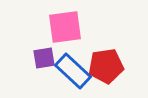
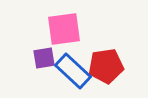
pink square: moved 1 px left, 2 px down
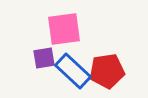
red pentagon: moved 1 px right, 5 px down
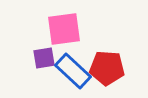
red pentagon: moved 3 px up; rotated 12 degrees clockwise
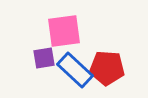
pink square: moved 2 px down
blue rectangle: moved 2 px right, 1 px up
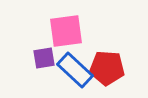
pink square: moved 2 px right
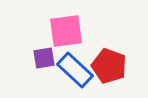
red pentagon: moved 2 px right, 2 px up; rotated 16 degrees clockwise
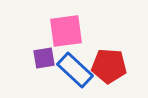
red pentagon: rotated 16 degrees counterclockwise
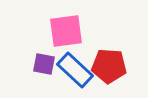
purple square: moved 6 px down; rotated 20 degrees clockwise
